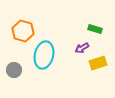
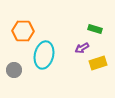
orange hexagon: rotated 15 degrees counterclockwise
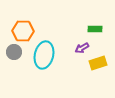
green rectangle: rotated 16 degrees counterclockwise
gray circle: moved 18 px up
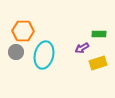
green rectangle: moved 4 px right, 5 px down
gray circle: moved 2 px right
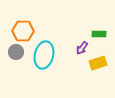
purple arrow: rotated 24 degrees counterclockwise
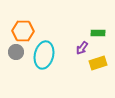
green rectangle: moved 1 px left, 1 px up
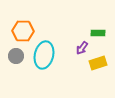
gray circle: moved 4 px down
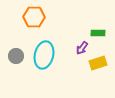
orange hexagon: moved 11 px right, 14 px up
